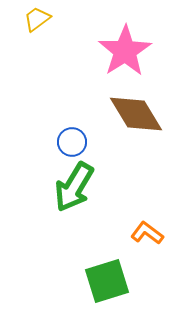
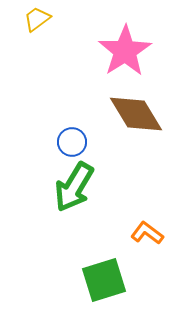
green square: moved 3 px left, 1 px up
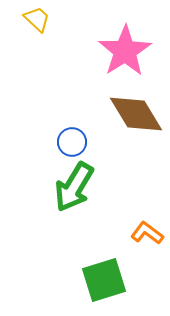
yellow trapezoid: rotated 80 degrees clockwise
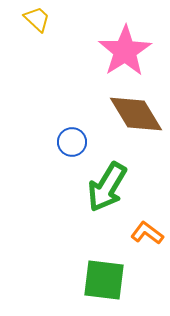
green arrow: moved 33 px right
green square: rotated 24 degrees clockwise
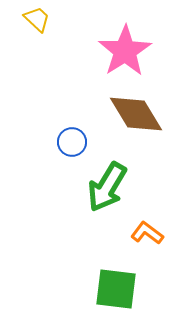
green square: moved 12 px right, 9 px down
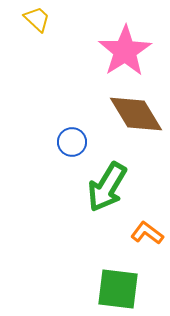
green square: moved 2 px right
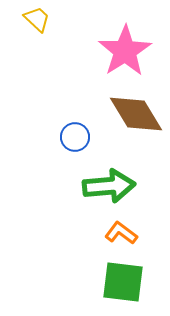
blue circle: moved 3 px right, 5 px up
green arrow: moved 2 px right, 1 px up; rotated 126 degrees counterclockwise
orange L-shape: moved 26 px left
green square: moved 5 px right, 7 px up
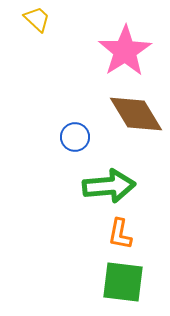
orange L-shape: moved 1 px left, 1 px down; rotated 116 degrees counterclockwise
